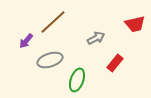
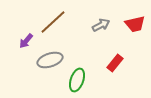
gray arrow: moved 5 px right, 13 px up
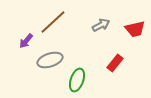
red trapezoid: moved 5 px down
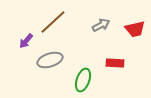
red rectangle: rotated 54 degrees clockwise
green ellipse: moved 6 px right
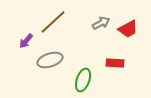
gray arrow: moved 2 px up
red trapezoid: moved 7 px left; rotated 15 degrees counterclockwise
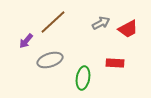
green ellipse: moved 2 px up; rotated 10 degrees counterclockwise
